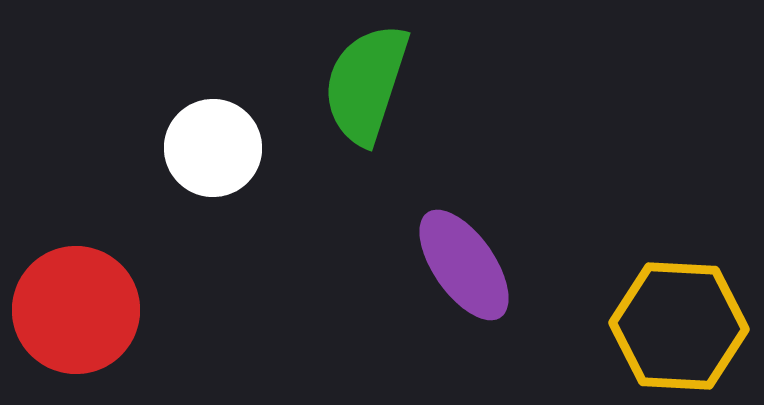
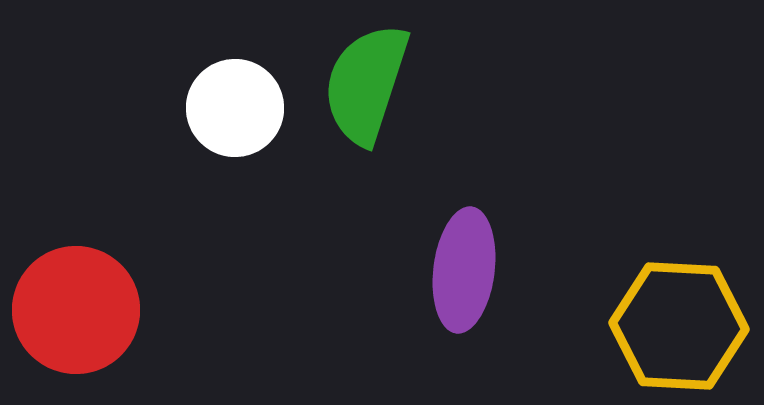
white circle: moved 22 px right, 40 px up
purple ellipse: moved 5 px down; rotated 42 degrees clockwise
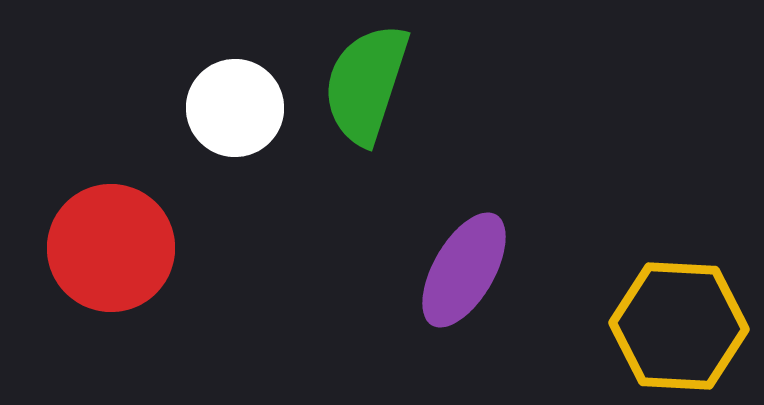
purple ellipse: rotated 23 degrees clockwise
red circle: moved 35 px right, 62 px up
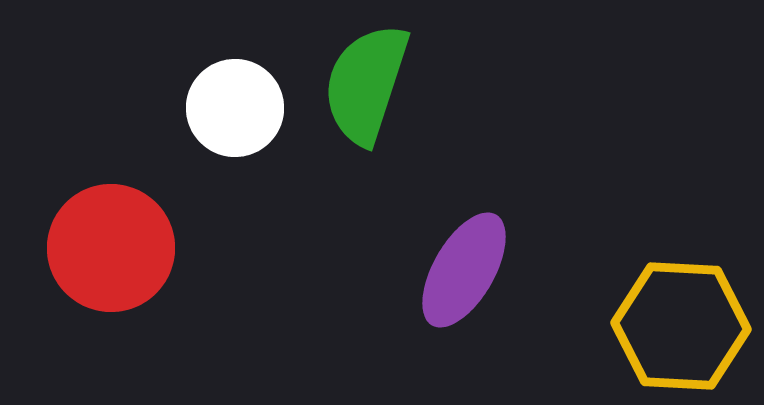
yellow hexagon: moved 2 px right
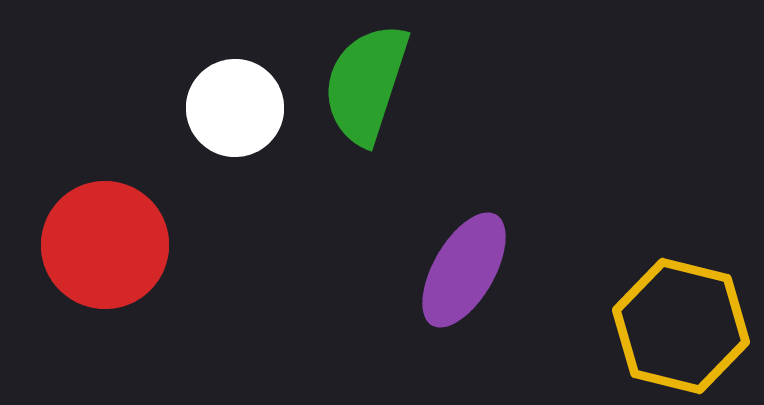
red circle: moved 6 px left, 3 px up
yellow hexagon: rotated 11 degrees clockwise
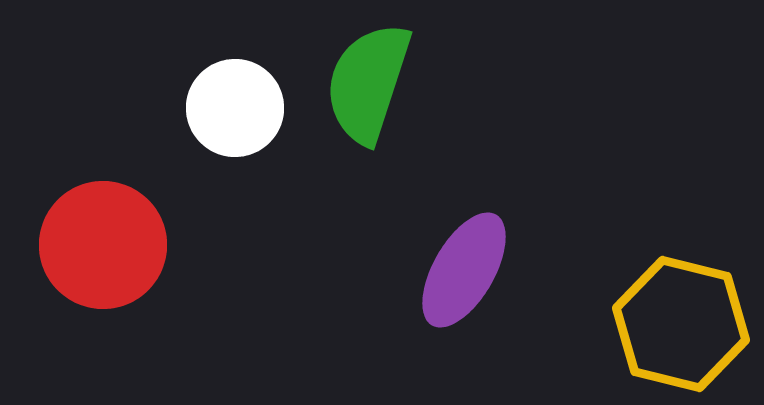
green semicircle: moved 2 px right, 1 px up
red circle: moved 2 px left
yellow hexagon: moved 2 px up
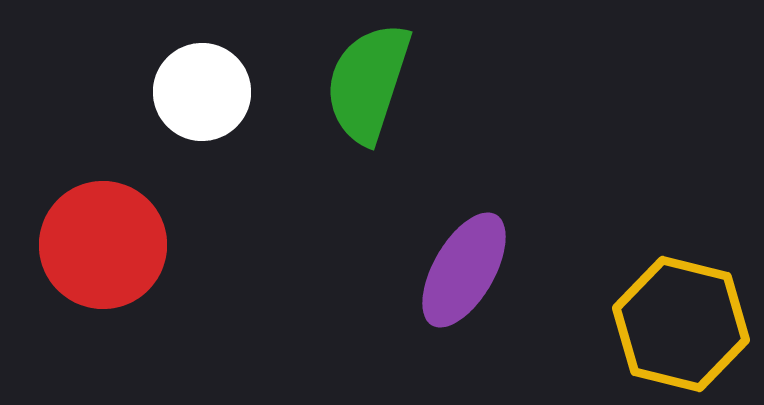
white circle: moved 33 px left, 16 px up
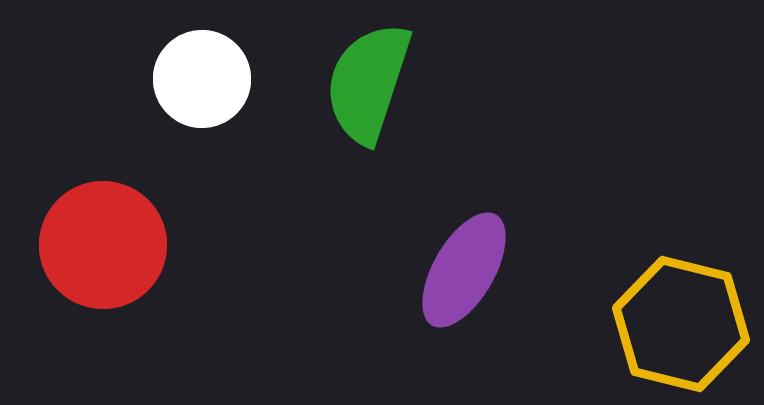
white circle: moved 13 px up
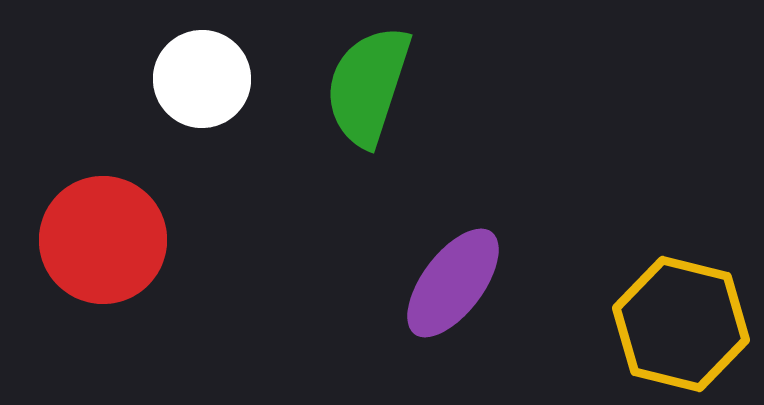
green semicircle: moved 3 px down
red circle: moved 5 px up
purple ellipse: moved 11 px left, 13 px down; rotated 7 degrees clockwise
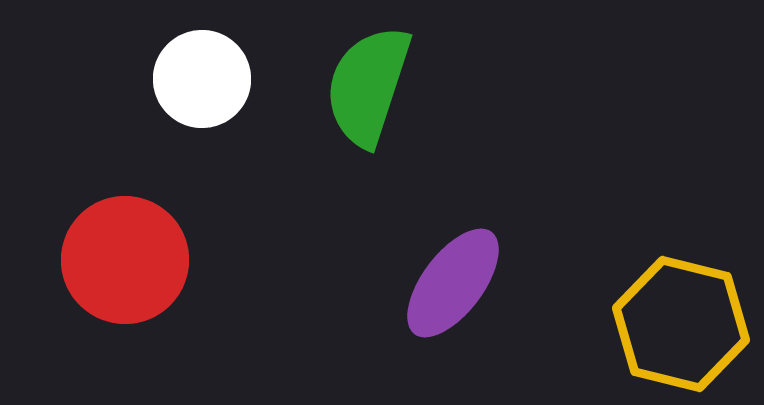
red circle: moved 22 px right, 20 px down
